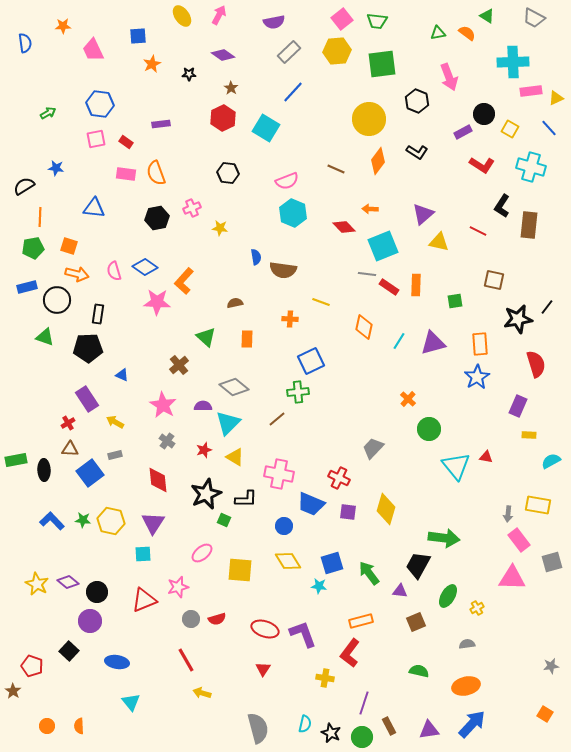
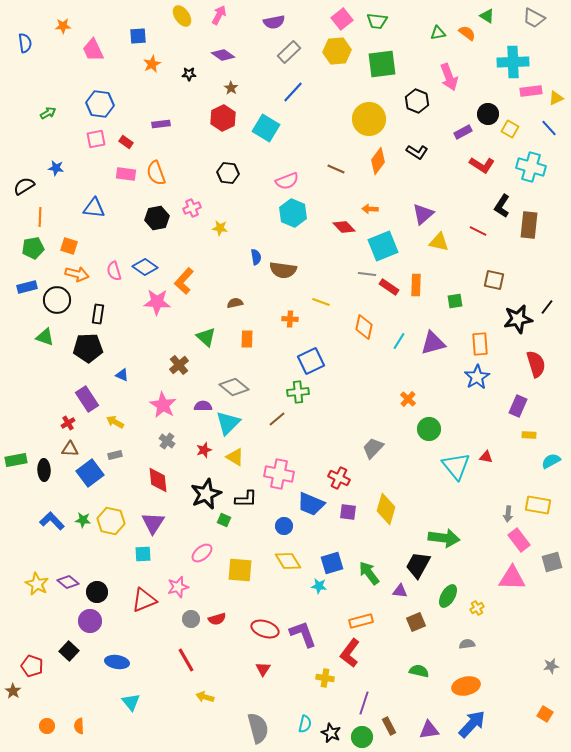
black circle at (484, 114): moved 4 px right
yellow arrow at (202, 693): moved 3 px right, 4 px down
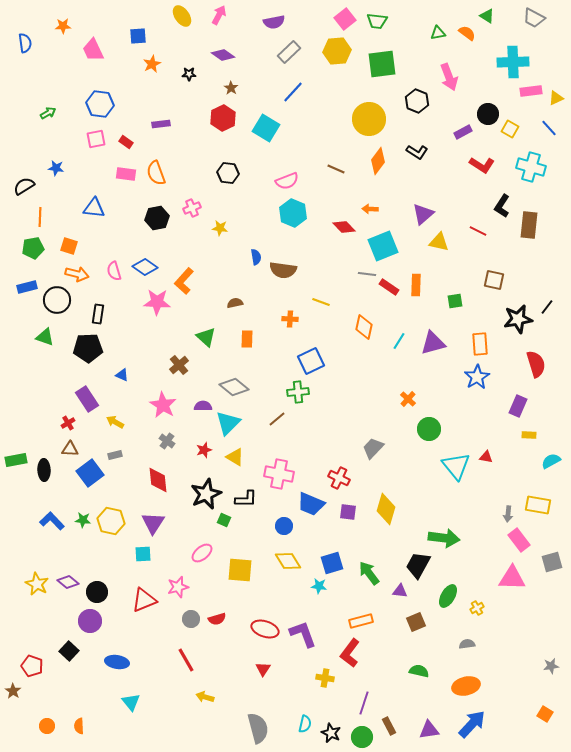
pink square at (342, 19): moved 3 px right
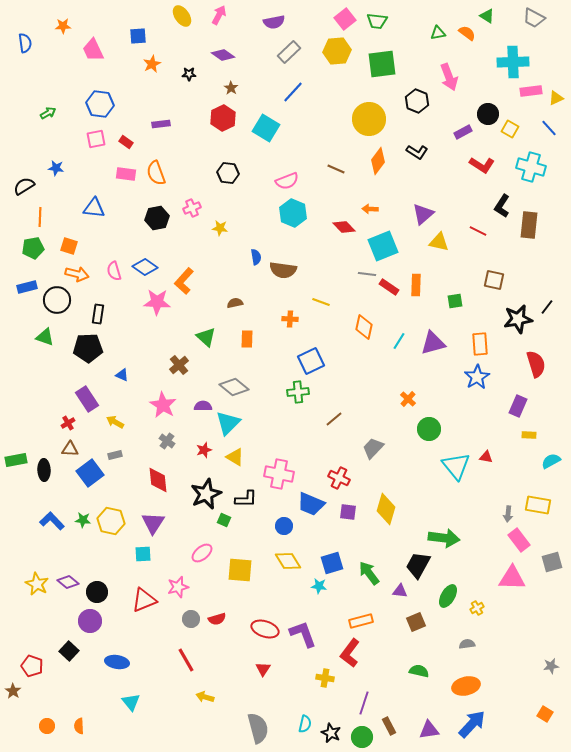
brown line at (277, 419): moved 57 px right
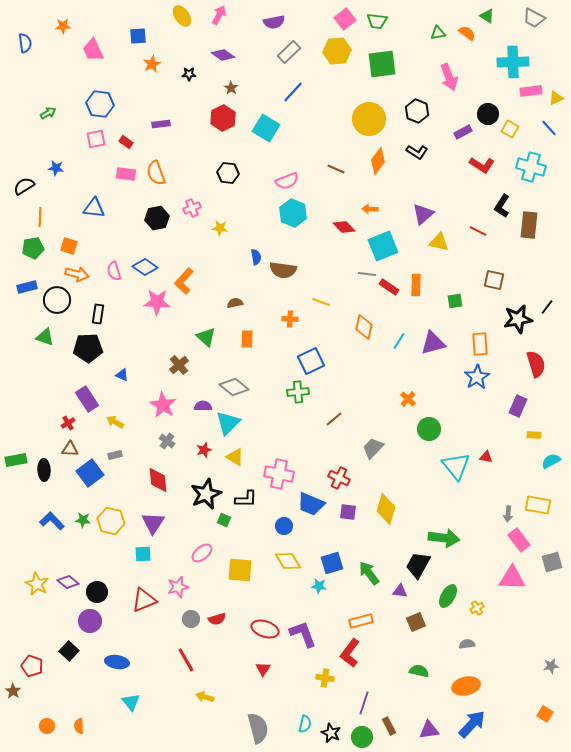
black hexagon at (417, 101): moved 10 px down
yellow rectangle at (529, 435): moved 5 px right
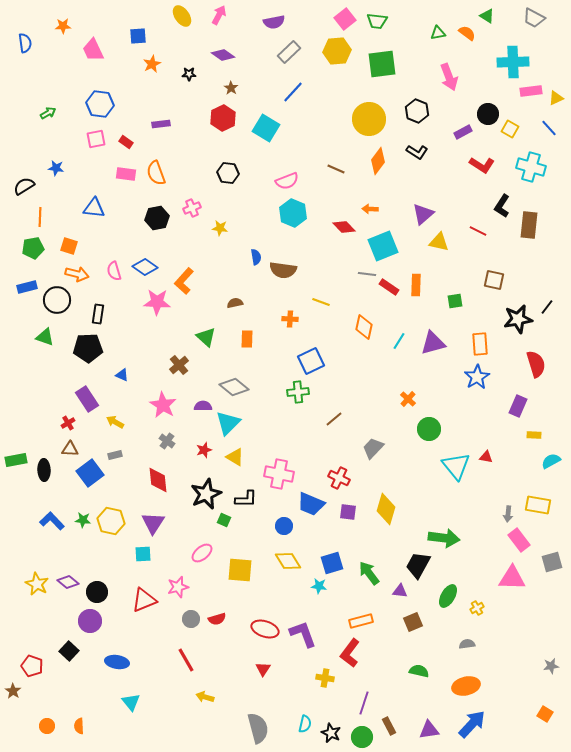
brown square at (416, 622): moved 3 px left
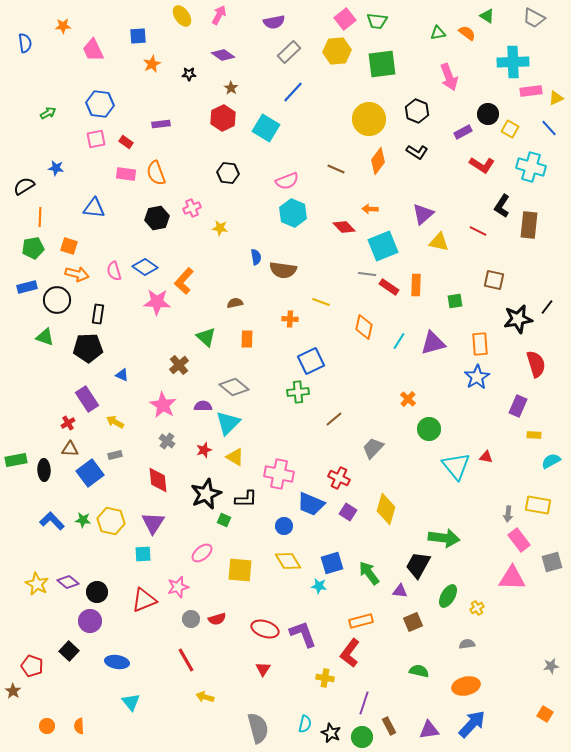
purple square at (348, 512): rotated 24 degrees clockwise
